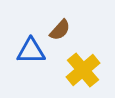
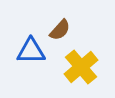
yellow cross: moved 2 px left, 3 px up
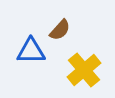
yellow cross: moved 3 px right, 3 px down
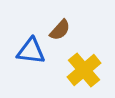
blue triangle: rotated 8 degrees clockwise
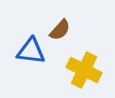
yellow cross: rotated 24 degrees counterclockwise
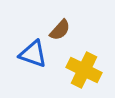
blue triangle: moved 2 px right, 3 px down; rotated 12 degrees clockwise
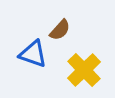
yellow cross: rotated 20 degrees clockwise
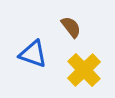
brown semicircle: moved 11 px right, 3 px up; rotated 80 degrees counterclockwise
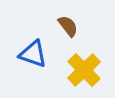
brown semicircle: moved 3 px left, 1 px up
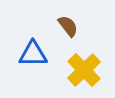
blue triangle: rotated 20 degrees counterclockwise
